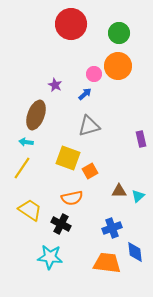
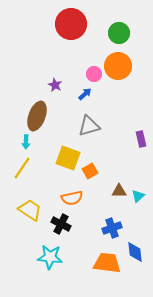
brown ellipse: moved 1 px right, 1 px down
cyan arrow: rotated 96 degrees counterclockwise
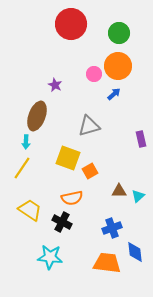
blue arrow: moved 29 px right
black cross: moved 1 px right, 2 px up
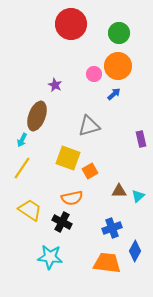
cyan arrow: moved 4 px left, 2 px up; rotated 24 degrees clockwise
blue diamond: moved 1 px up; rotated 35 degrees clockwise
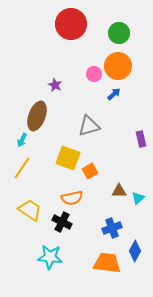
cyan triangle: moved 2 px down
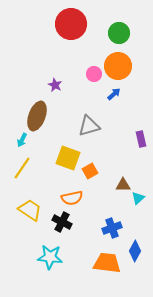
brown triangle: moved 4 px right, 6 px up
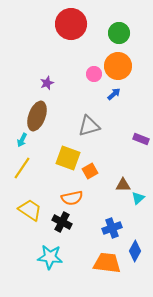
purple star: moved 8 px left, 2 px up; rotated 24 degrees clockwise
purple rectangle: rotated 56 degrees counterclockwise
